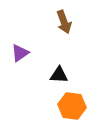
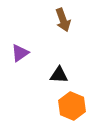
brown arrow: moved 1 px left, 2 px up
orange hexagon: rotated 16 degrees clockwise
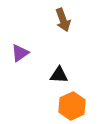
orange hexagon: rotated 12 degrees clockwise
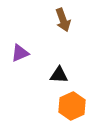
purple triangle: rotated 12 degrees clockwise
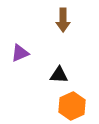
brown arrow: rotated 20 degrees clockwise
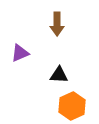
brown arrow: moved 6 px left, 4 px down
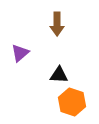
purple triangle: rotated 18 degrees counterclockwise
orange hexagon: moved 4 px up; rotated 16 degrees counterclockwise
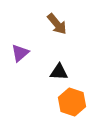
brown arrow: rotated 40 degrees counterclockwise
black triangle: moved 3 px up
